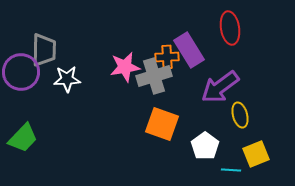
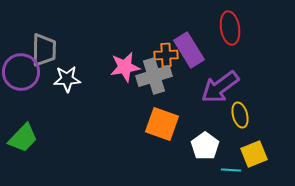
orange cross: moved 1 px left, 2 px up
yellow square: moved 2 px left
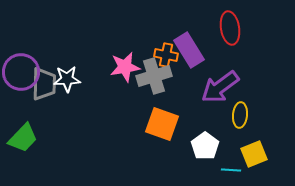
gray trapezoid: moved 34 px down
orange cross: rotated 15 degrees clockwise
yellow ellipse: rotated 20 degrees clockwise
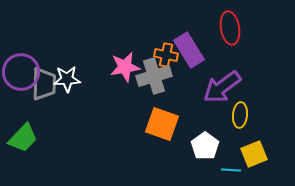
purple arrow: moved 2 px right
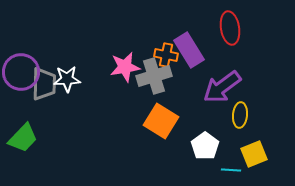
orange square: moved 1 px left, 3 px up; rotated 12 degrees clockwise
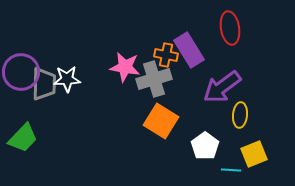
pink star: rotated 20 degrees clockwise
gray cross: moved 3 px down
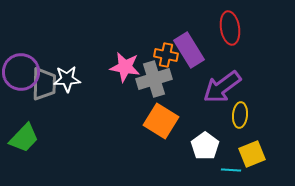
green trapezoid: moved 1 px right
yellow square: moved 2 px left
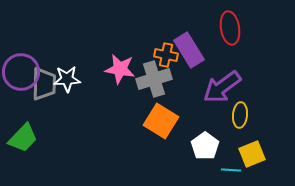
pink star: moved 5 px left, 2 px down
green trapezoid: moved 1 px left
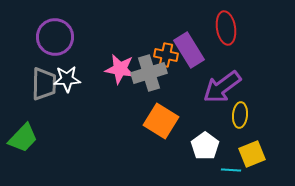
red ellipse: moved 4 px left
purple circle: moved 34 px right, 35 px up
gray cross: moved 5 px left, 6 px up
